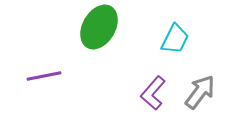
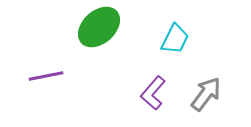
green ellipse: rotated 18 degrees clockwise
purple line: moved 2 px right
gray arrow: moved 6 px right, 2 px down
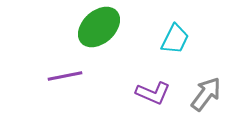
purple line: moved 19 px right
purple L-shape: rotated 108 degrees counterclockwise
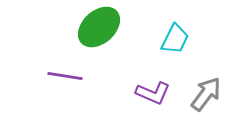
purple line: rotated 20 degrees clockwise
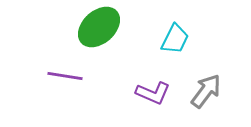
gray arrow: moved 3 px up
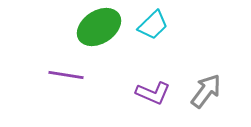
green ellipse: rotated 9 degrees clockwise
cyan trapezoid: moved 22 px left, 14 px up; rotated 20 degrees clockwise
purple line: moved 1 px right, 1 px up
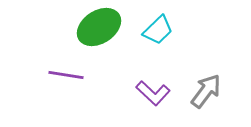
cyan trapezoid: moved 5 px right, 5 px down
purple L-shape: rotated 20 degrees clockwise
